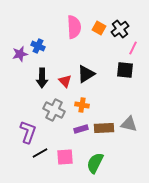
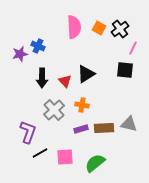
gray cross: rotated 20 degrees clockwise
green semicircle: rotated 25 degrees clockwise
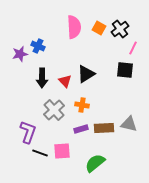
black line: rotated 49 degrees clockwise
pink square: moved 3 px left, 6 px up
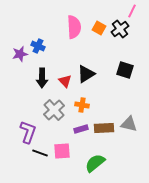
pink line: moved 1 px left, 37 px up
black square: rotated 12 degrees clockwise
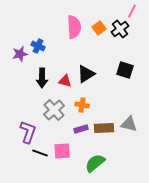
orange square: rotated 24 degrees clockwise
red triangle: rotated 32 degrees counterclockwise
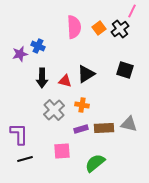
purple L-shape: moved 9 px left, 2 px down; rotated 20 degrees counterclockwise
black line: moved 15 px left, 6 px down; rotated 35 degrees counterclockwise
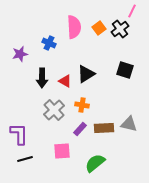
blue cross: moved 11 px right, 3 px up
red triangle: rotated 16 degrees clockwise
purple rectangle: moved 1 px left; rotated 32 degrees counterclockwise
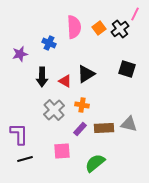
pink line: moved 3 px right, 3 px down
black square: moved 2 px right, 1 px up
black arrow: moved 1 px up
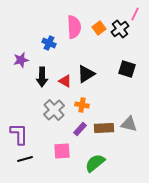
purple star: moved 1 px right, 6 px down
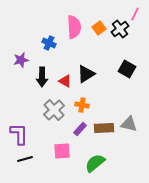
black square: rotated 12 degrees clockwise
